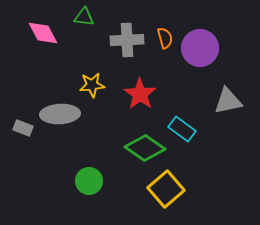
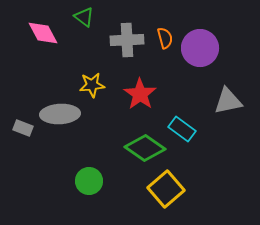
green triangle: rotated 30 degrees clockwise
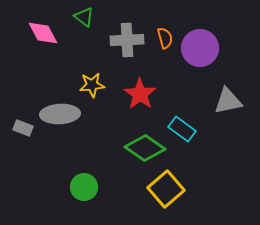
green circle: moved 5 px left, 6 px down
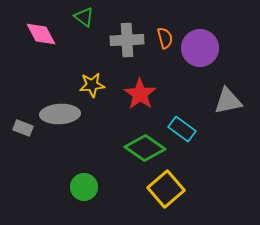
pink diamond: moved 2 px left, 1 px down
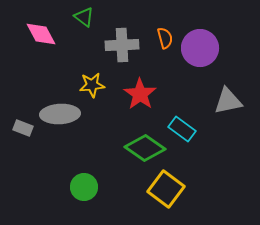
gray cross: moved 5 px left, 5 px down
yellow square: rotated 12 degrees counterclockwise
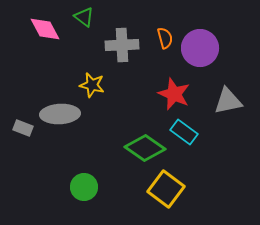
pink diamond: moved 4 px right, 5 px up
yellow star: rotated 20 degrees clockwise
red star: moved 34 px right; rotated 12 degrees counterclockwise
cyan rectangle: moved 2 px right, 3 px down
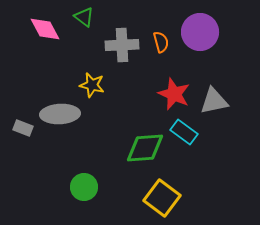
orange semicircle: moved 4 px left, 4 px down
purple circle: moved 16 px up
gray triangle: moved 14 px left
green diamond: rotated 39 degrees counterclockwise
yellow square: moved 4 px left, 9 px down
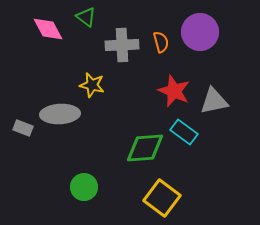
green triangle: moved 2 px right
pink diamond: moved 3 px right
red star: moved 3 px up
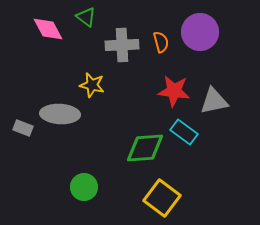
red star: rotated 16 degrees counterclockwise
gray ellipse: rotated 6 degrees clockwise
